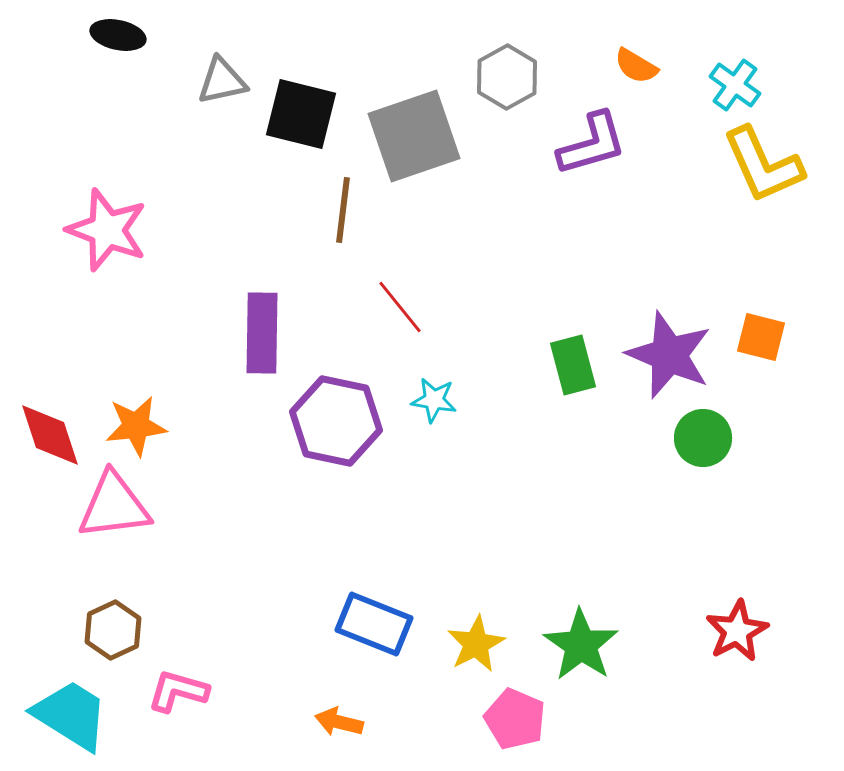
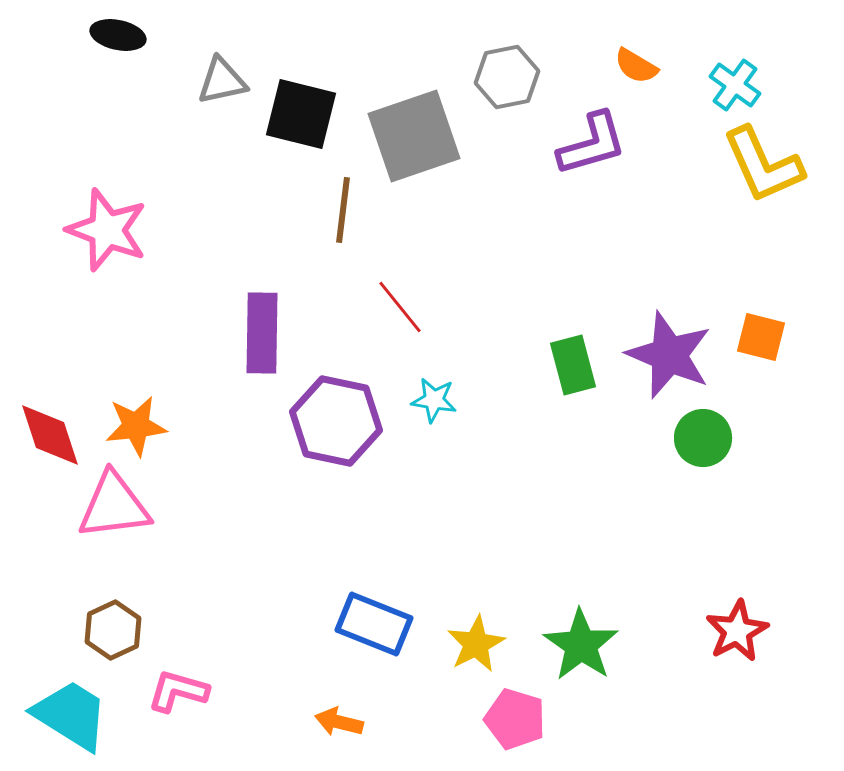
gray hexagon: rotated 18 degrees clockwise
pink pentagon: rotated 6 degrees counterclockwise
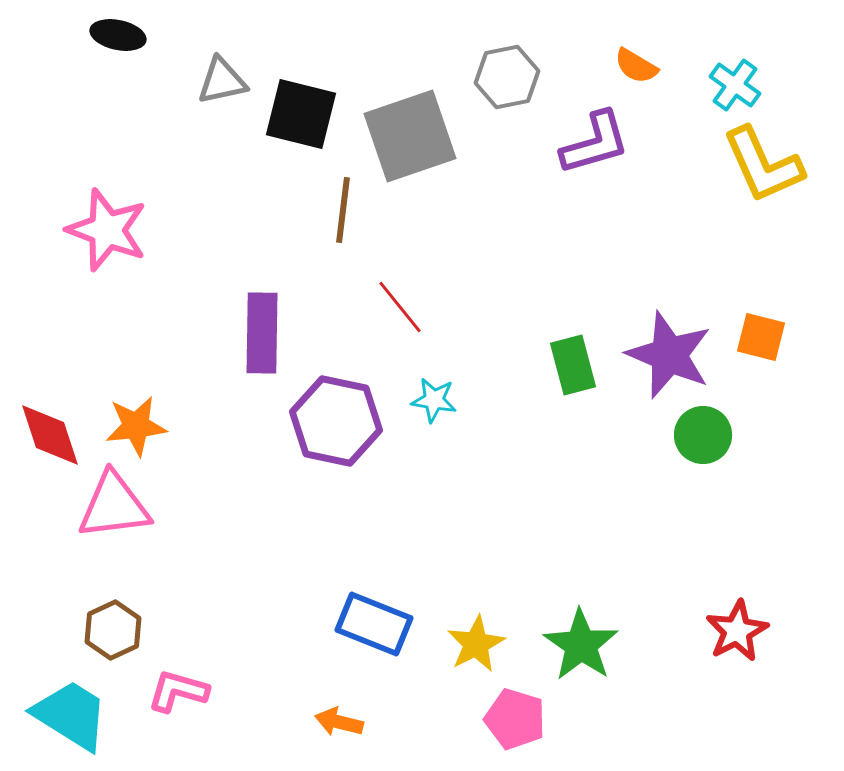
gray square: moved 4 px left
purple L-shape: moved 3 px right, 1 px up
green circle: moved 3 px up
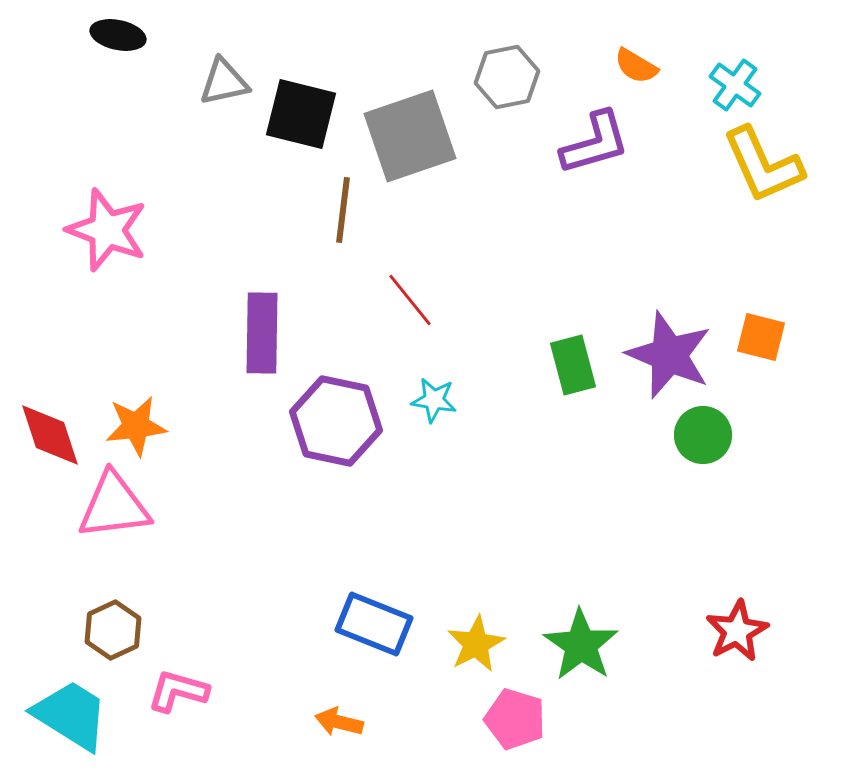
gray triangle: moved 2 px right, 1 px down
red line: moved 10 px right, 7 px up
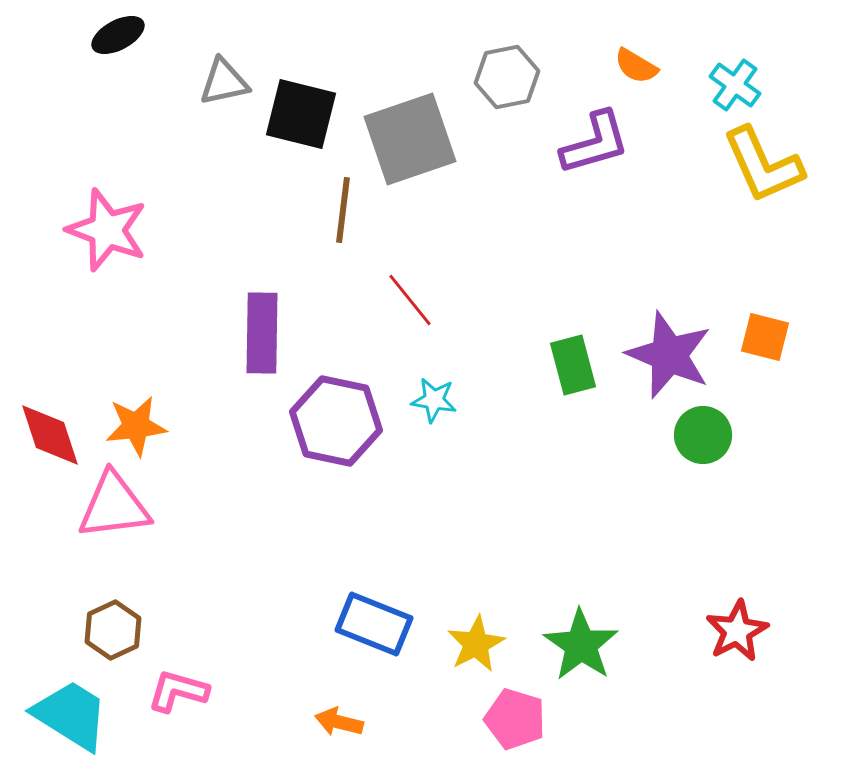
black ellipse: rotated 40 degrees counterclockwise
gray square: moved 3 px down
orange square: moved 4 px right
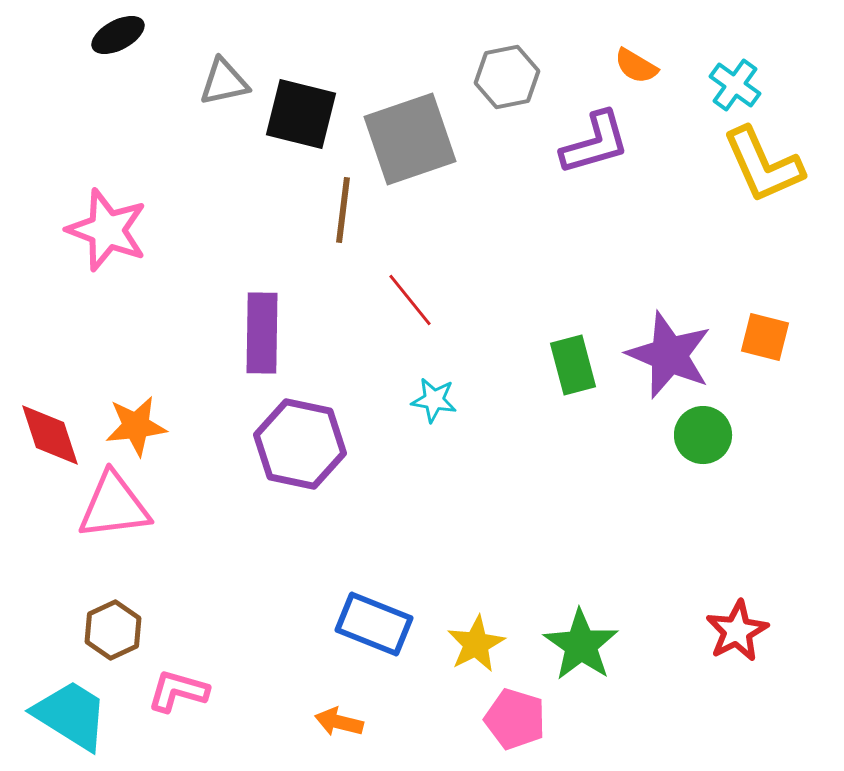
purple hexagon: moved 36 px left, 23 px down
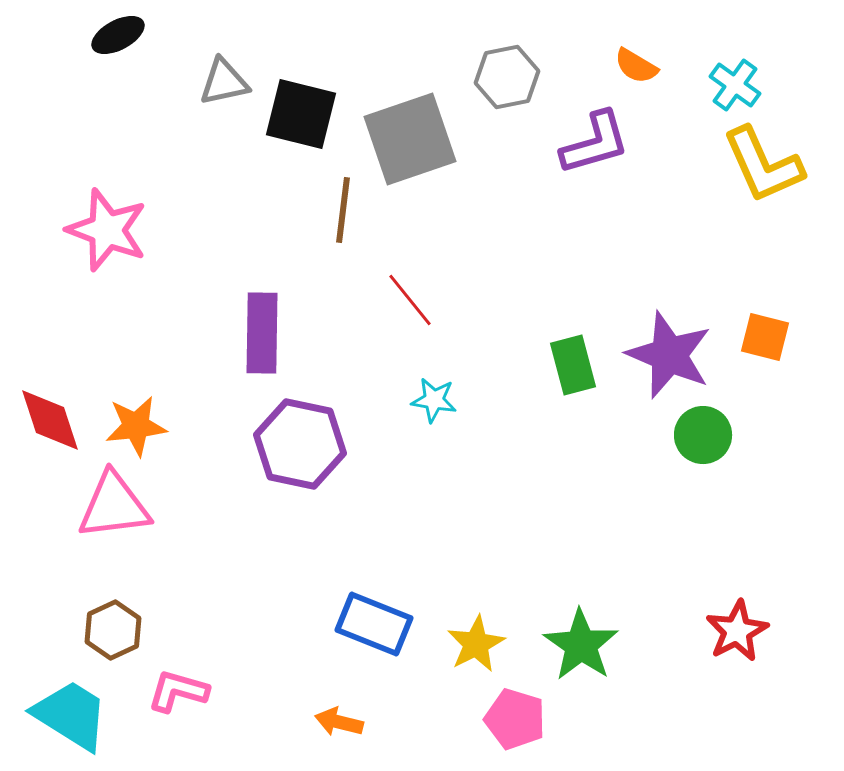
red diamond: moved 15 px up
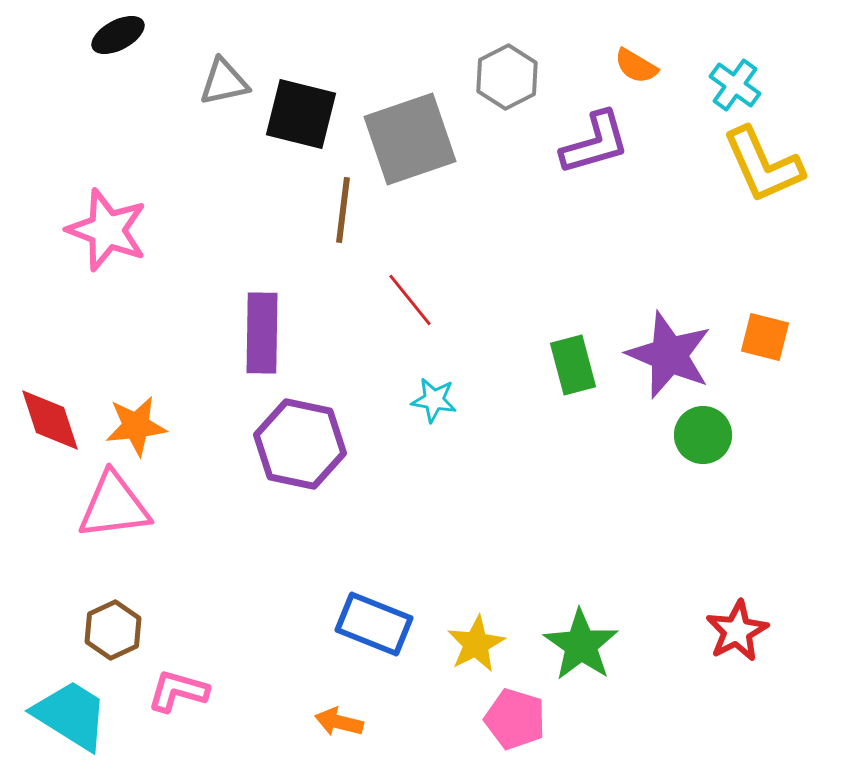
gray hexagon: rotated 16 degrees counterclockwise
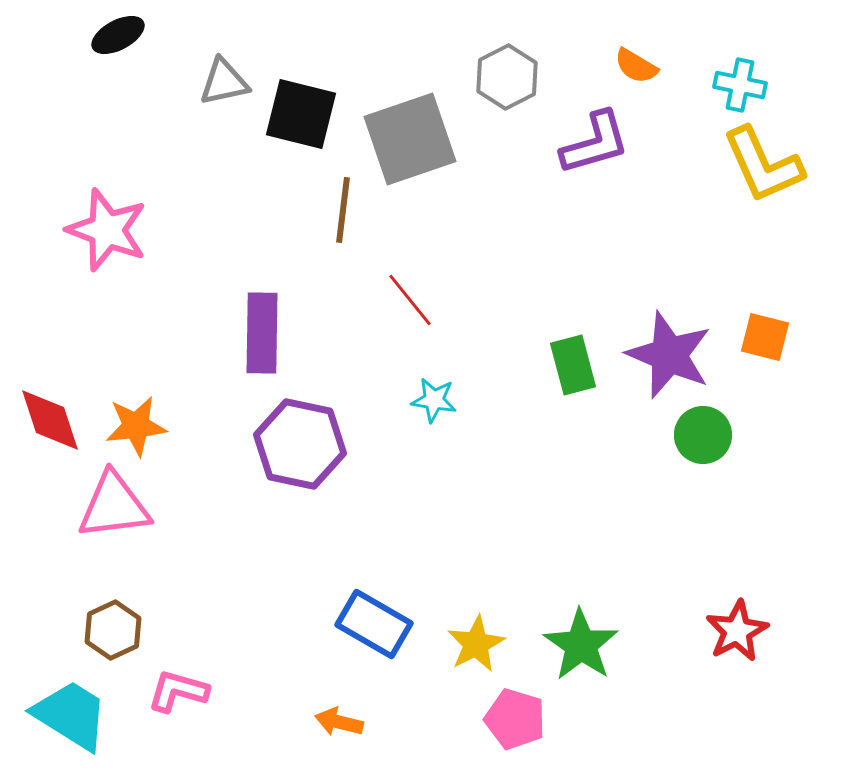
cyan cross: moved 5 px right; rotated 24 degrees counterclockwise
blue rectangle: rotated 8 degrees clockwise
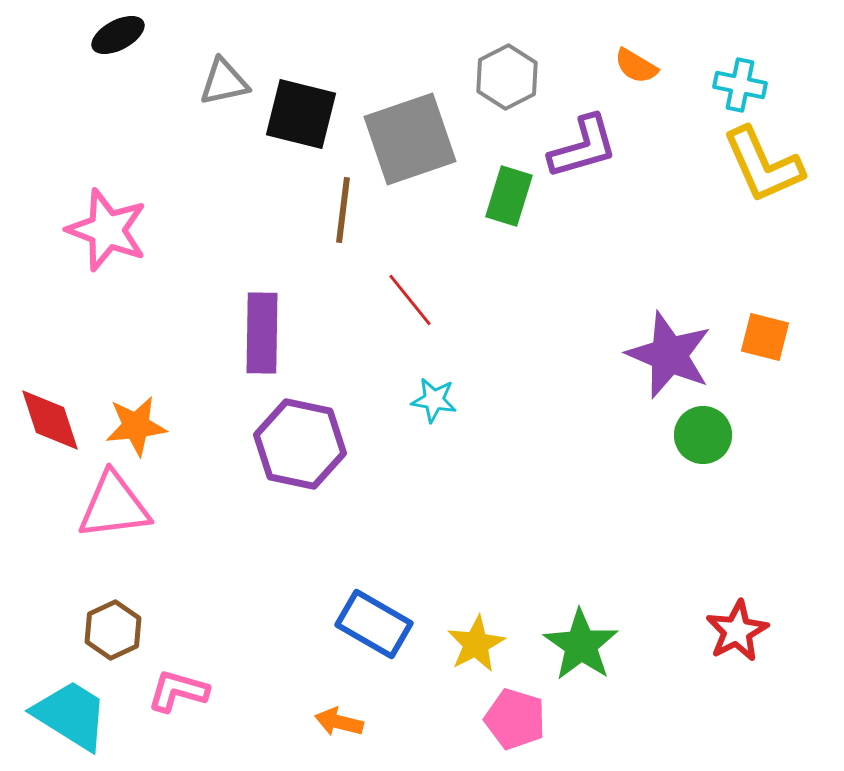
purple L-shape: moved 12 px left, 4 px down
green rectangle: moved 64 px left, 169 px up; rotated 32 degrees clockwise
